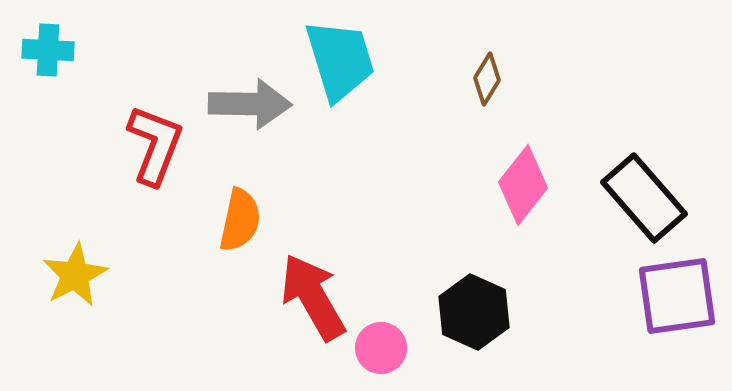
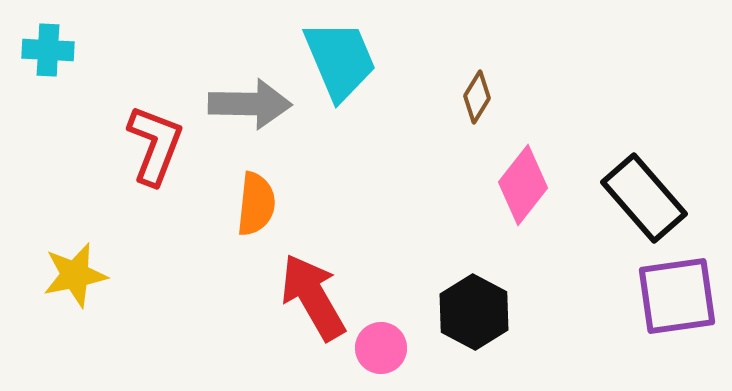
cyan trapezoid: rotated 6 degrees counterclockwise
brown diamond: moved 10 px left, 18 px down
orange semicircle: moved 16 px right, 16 px up; rotated 6 degrees counterclockwise
yellow star: rotated 16 degrees clockwise
black hexagon: rotated 4 degrees clockwise
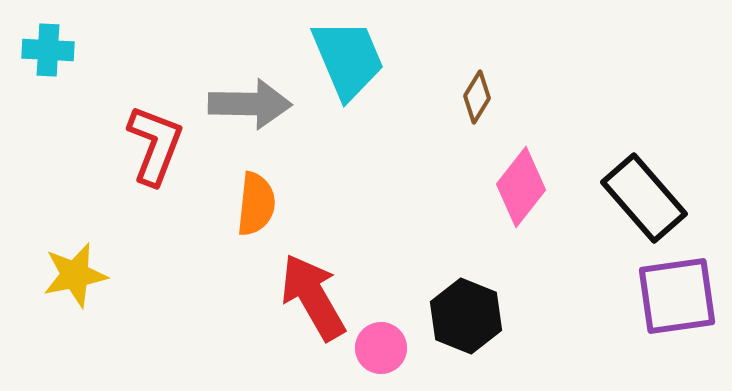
cyan trapezoid: moved 8 px right, 1 px up
pink diamond: moved 2 px left, 2 px down
black hexagon: moved 8 px left, 4 px down; rotated 6 degrees counterclockwise
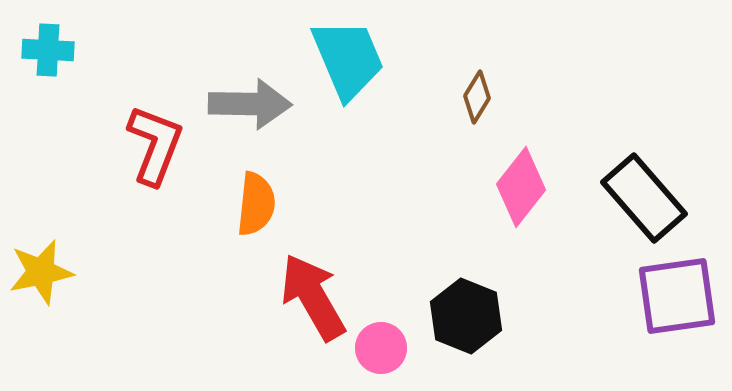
yellow star: moved 34 px left, 3 px up
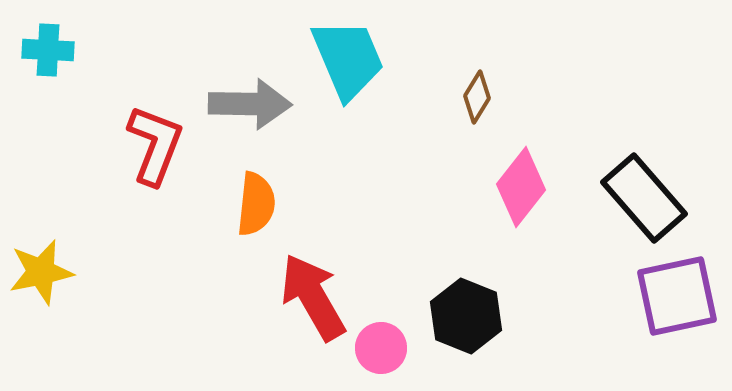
purple square: rotated 4 degrees counterclockwise
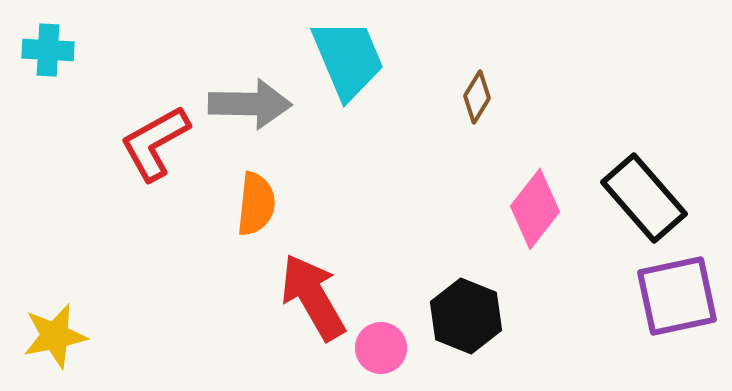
red L-shape: moved 2 px up; rotated 140 degrees counterclockwise
pink diamond: moved 14 px right, 22 px down
yellow star: moved 14 px right, 64 px down
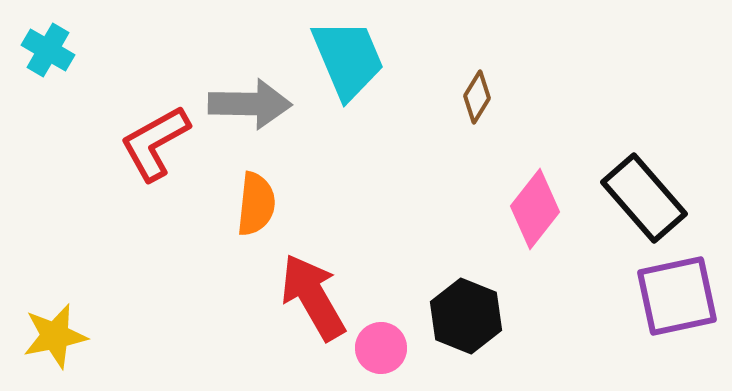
cyan cross: rotated 27 degrees clockwise
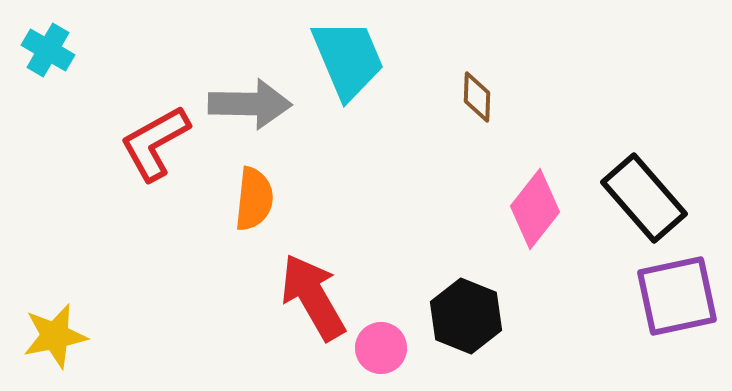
brown diamond: rotated 30 degrees counterclockwise
orange semicircle: moved 2 px left, 5 px up
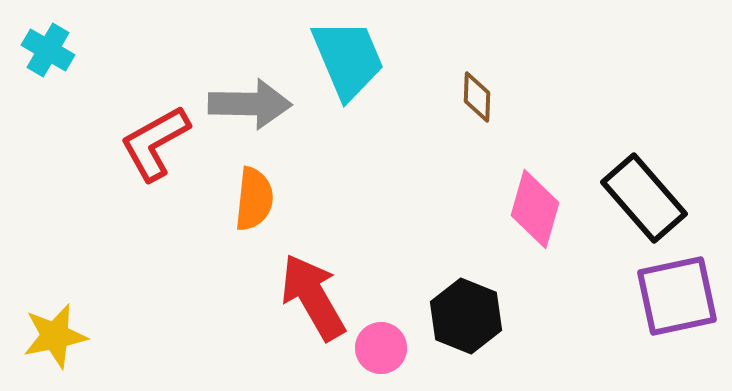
pink diamond: rotated 22 degrees counterclockwise
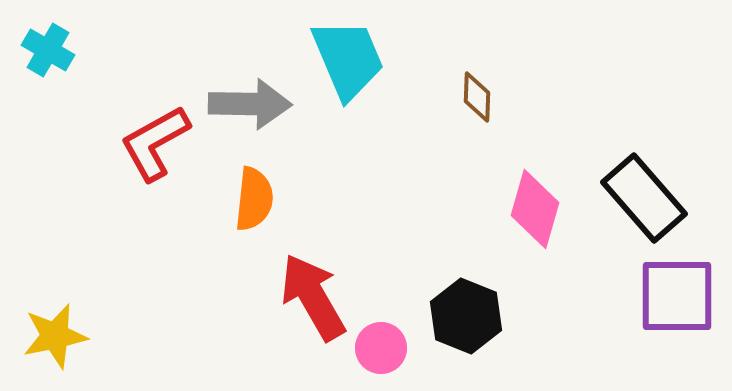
purple square: rotated 12 degrees clockwise
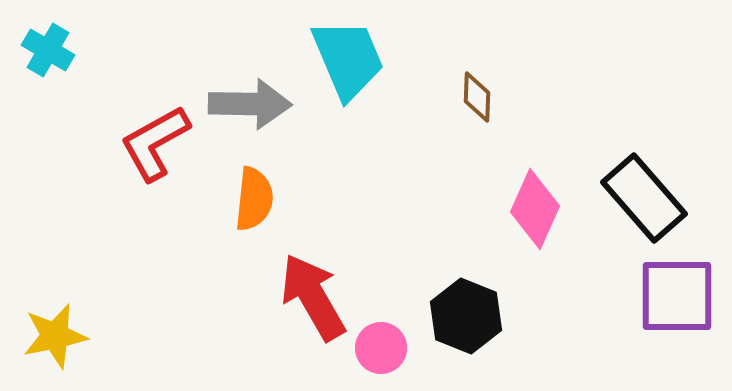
pink diamond: rotated 8 degrees clockwise
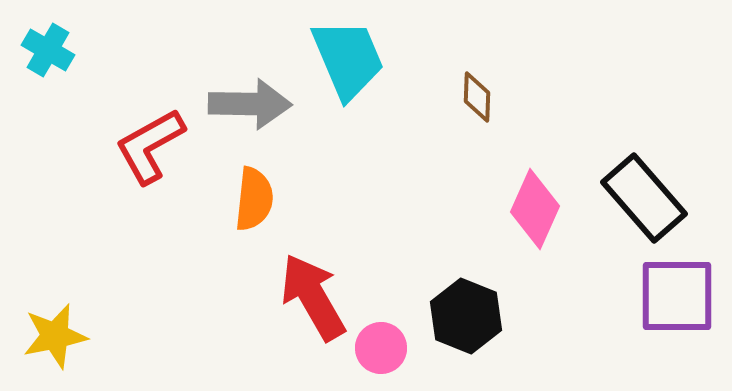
red L-shape: moved 5 px left, 3 px down
